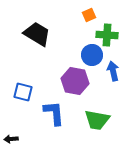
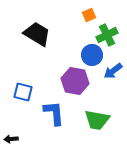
green cross: rotated 30 degrees counterclockwise
blue arrow: rotated 114 degrees counterclockwise
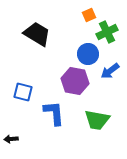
green cross: moved 3 px up
blue circle: moved 4 px left, 1 px up
blue arrow: moved 3 px left
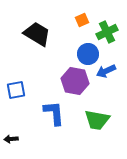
orange square: moved 7 px left, 5 px down
blue arrow: moved 4 px left; rotated 12 degrees clockwise
blue square: moved 7 px left, 2 px up; rotated 24 degrees counterclockwise
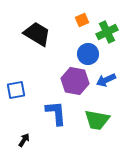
blue arrow: moved 9 px down
blue L-shape: moved 2 px right
black arrow: moved 13 px right, 1 px down; rotated 128 degrees clockwise
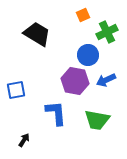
orange square: moved 1 px right, 5 px up
blue circle: moved 1 px down
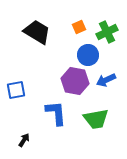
orange square: moved 4 px left, 12 px down
black trapezoid: moved 2 px up
green trapezoid: moved 1 px left, 1 px up; rotated 20 degrees counterclockwise
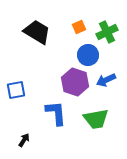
purple hexagon: moved 1 px down; rotated 8 degrees clockwise
